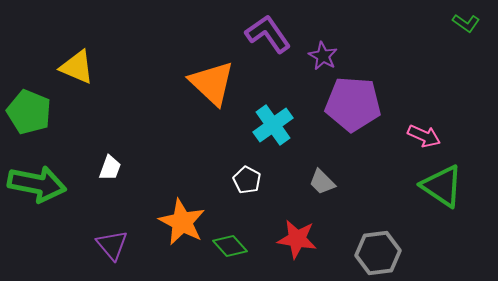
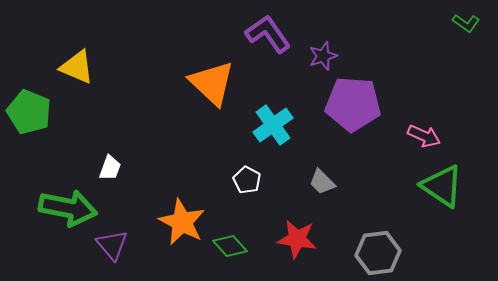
purple star: rotated 24 degrees clockwise
green arrow: moved 31 px right, 24 px down
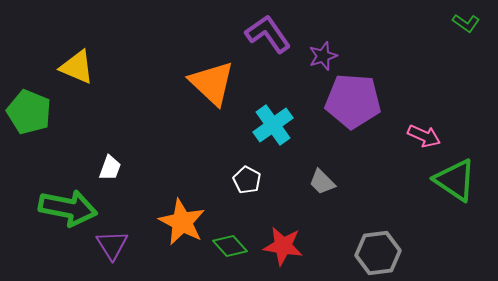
purple pentagon: moved 3 px up
green triangle: moved 13 px right, 6 px up
red star: moved 14 px left, 7 px down
purple triangle: rotated 8 degrees clockwise
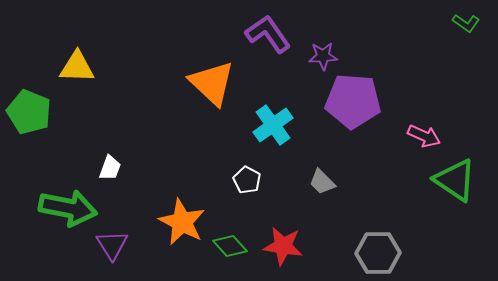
purple star: rotated 16 degrees clockwise
yellow triangle: rotated 21 degrees counterclockwise
gray hexagon: rotated 6 degrees clockwise
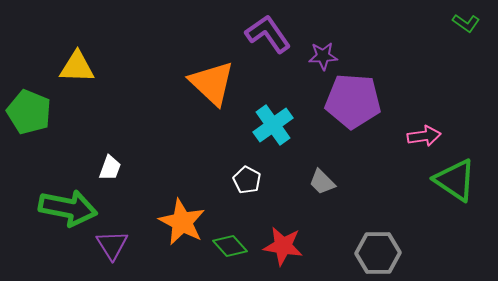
pink arrow: rotated 32 degrees counterclockwise
